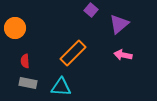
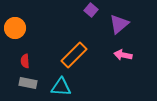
orange rectangle: moved 1 px right, 2 px down
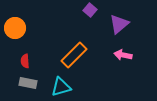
purple square: moved 1 px left
cyan triangle: rotated 20 degrees counterclockwise
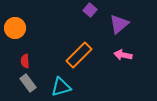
orange rectangle: moved 5 px right
gray rectangle: rotated 42 degrees clockwise
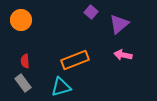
purple square: moved 1 px right, 2 px down
orange circle: moved 6 px right, 8 px up
orange rectangle: moved 4 px left, 5 px down; rotated 24 degrees clockwise
gray rectangle: moved 5 px left
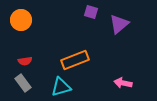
purple square: rotated 24 degrees counterclockwise
pink arrow: moved 28 px down
red semicircle: rotated 96 degrees counterclockwise
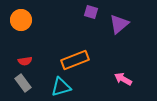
pink arrow: moved 4 px up; rotated 18 degrees clockwise
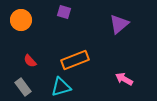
purple square: moved 27 px left
red semicircle: moved 5 px right; rotated 56 degrees clockwise
pink arrow: moved 1 px right
gray rectangle: moved 4 px down
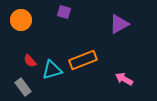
purple triangle: rotated 10 degrees clockwise
orange rectangle: moved 8 px right
cyan triangle: moved 9 px left, 17 px up
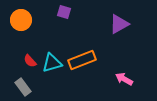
orange rectangle: moved 1 px left
cyan triangle: moved 7 px up
